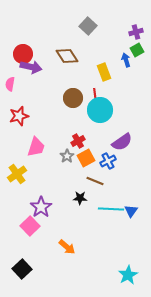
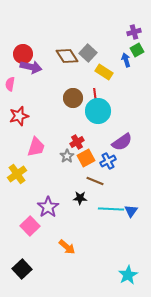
gray square: moved 27 px down
purple cross: moved 2 px left
yellow rectangle: rotated 36 degrees counterclockwise
cyan circle: moved 2 px left, 1 px down
red cross: moved 1 px left, 1 px down
purple star: moved 7 px right
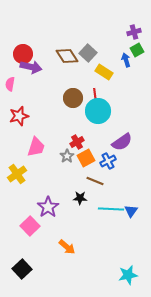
cyan star: rotated 18 degrees clockwise
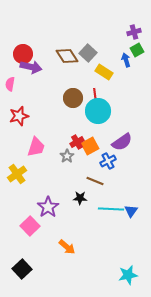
orange square: moved 4 px right, 12 px up
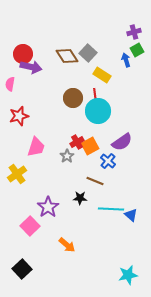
yellow rectangle: moved 2 px left, 3 px down
blue cross: rotated 21 degrees counterclockwise
blue triangle: moved 4 px down; rotated 24 degrees counterclockwise
orange arrow: moved 2 px up
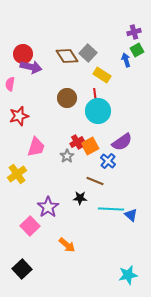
brown circle: moved 6 px left
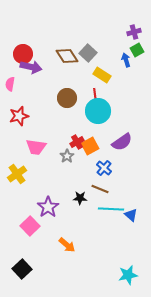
pink trapezoid: rotated 80 degrees clockwise
blue cross: moved 4 px left, 7 px down
brown line: moved 5 px right, 8 px down
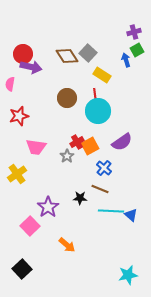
cyan line: moved 2 px down
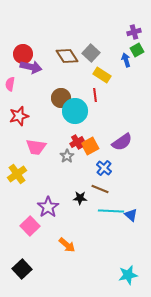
gray square: moved 3 px right
brown circle: moved 6 px left
cyan circle: moved 23 px left
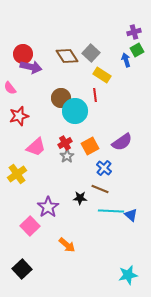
pink semicircle: moved 4 px down; rotated 48 degrees counterclockwise
red cross: moved 12 px left, 1 px down
pink trapezoid: rotated 50 degrees counterclockwise
